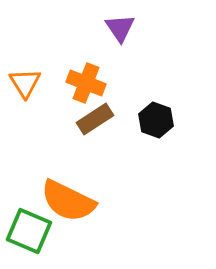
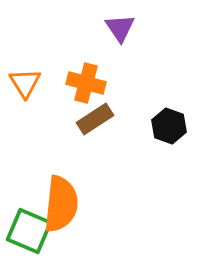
orange cross: rotated 6 degrees counterclockwise
black hexagon: moved 13 px right, 6 px down
orange semicircle: moved 7 px left, 3 px down; rotated 110 degrees counterclockwise
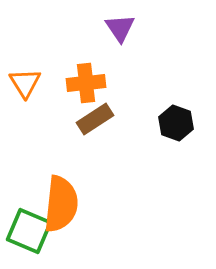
orange cross: rotated 21 degrees counterclockwise
black hexagon: moved 7 px right, 3 px up
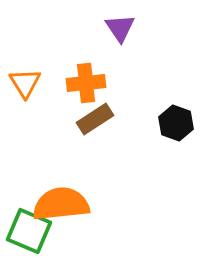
orange semicircle: rotated 102 degrees counterclockwise
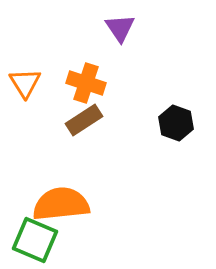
orange cross: rotated 24 degrees clockwise
brown rectangle: moved 11 px left, 1 px down
green square: moved 6 px right, 9 px down
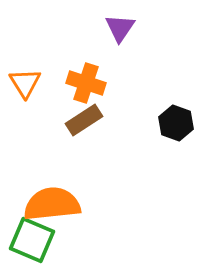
purple triangle: rotated 8 degrees clockwise
orange semicircle: moved 9 px left
green square: moved 3 px left
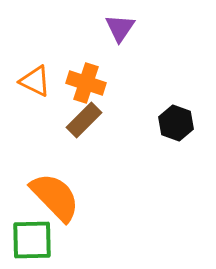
orange triangle: moved 10 px right, 2 px up; rotated 32 degrees counterclockwise
brown rectangle: rotated 12 degrees counterclockwise
orange semicircle: moved 3 px right, 7 px up; rotated 52 degrees clockwise
green square: rotated 24 degrees counterclockwise
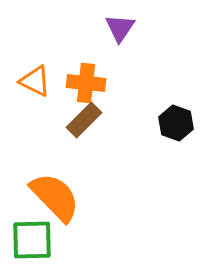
orange cross: rotated 12 degrees counterclockwise
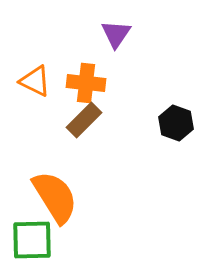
purple triangle: moved 4 px left, 6 px down
orange semicircle: rotated 12 degrees clockwise
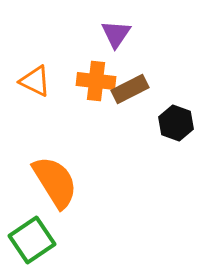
orange cross: moved 10 px right, 2 px up
brown rectangle: moved 46 px right, 31 px up; rotated 18 degrees clockwise
orange semicircle: moved 15 px up
green square: rotated 33 degrees counterclockwise
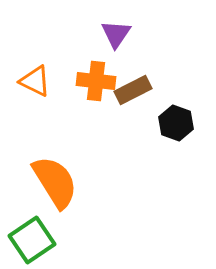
brown rectangle: moved 3 px right, 1 px down
